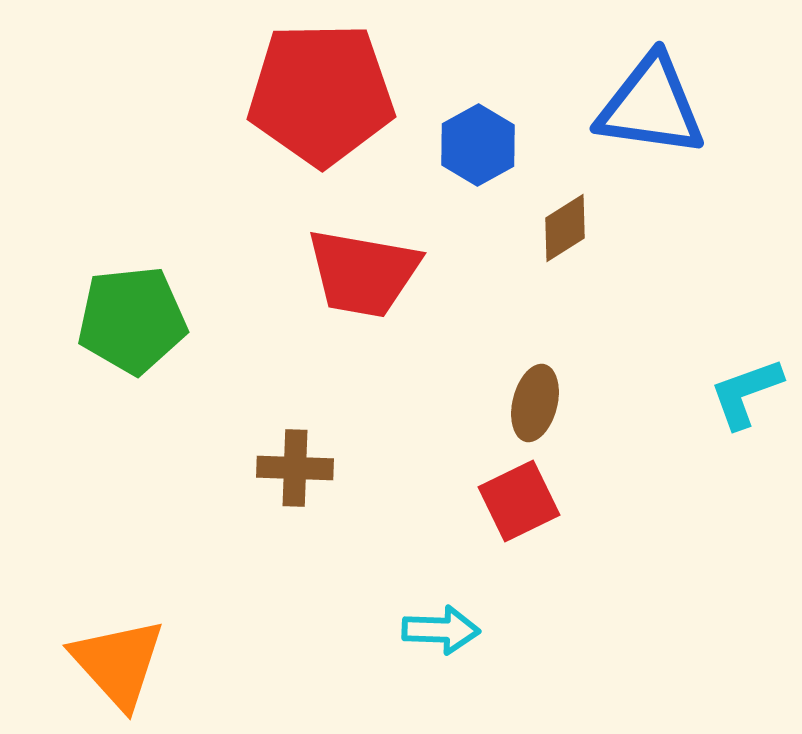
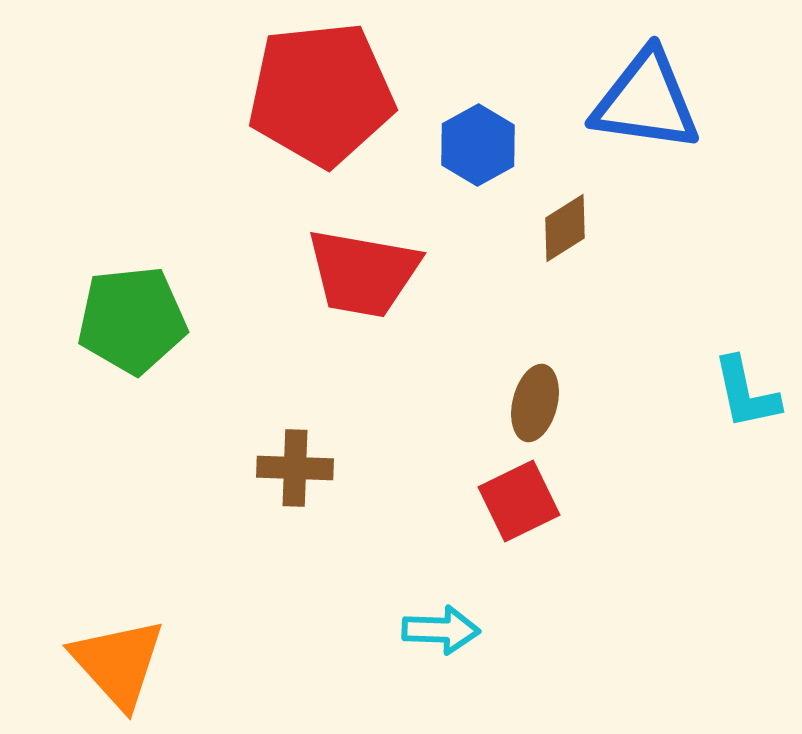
red pentagon: rotated 5 degrees counterclockwise
blue triangle: moved 5 px left, 5 px up
cyan L-shape: rotated 82 degrees counterclockwise
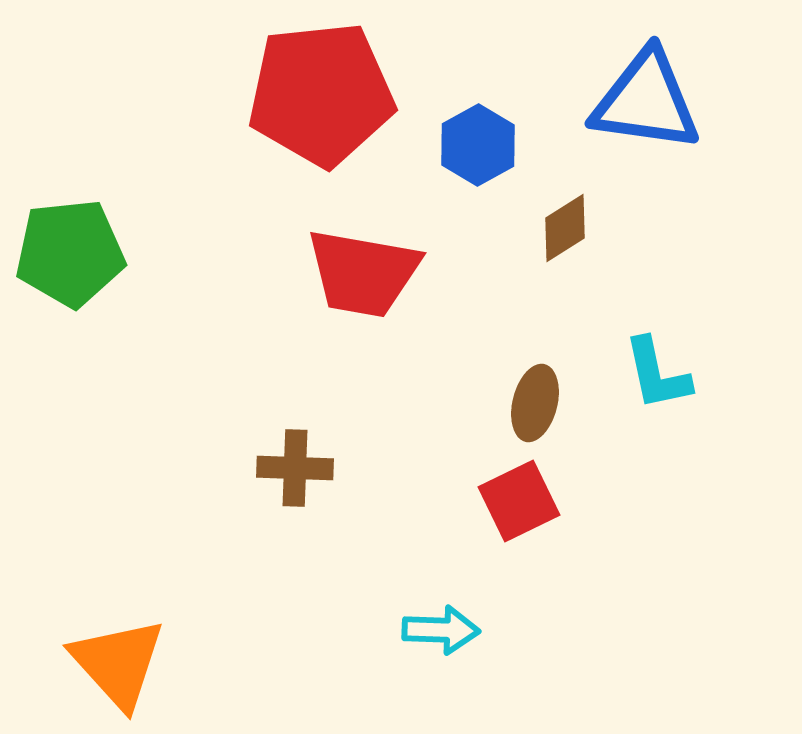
green pentagon: moved 62 px left, 67 px up
cyan L-shape: moved 89 px left, 19 px up
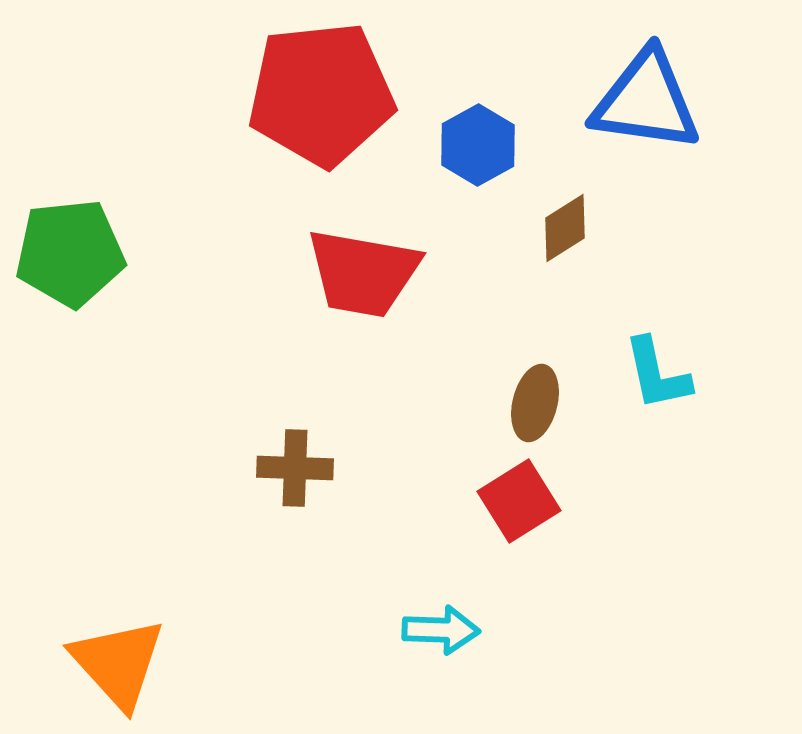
red square: rotated 6 degrees counterclockwise
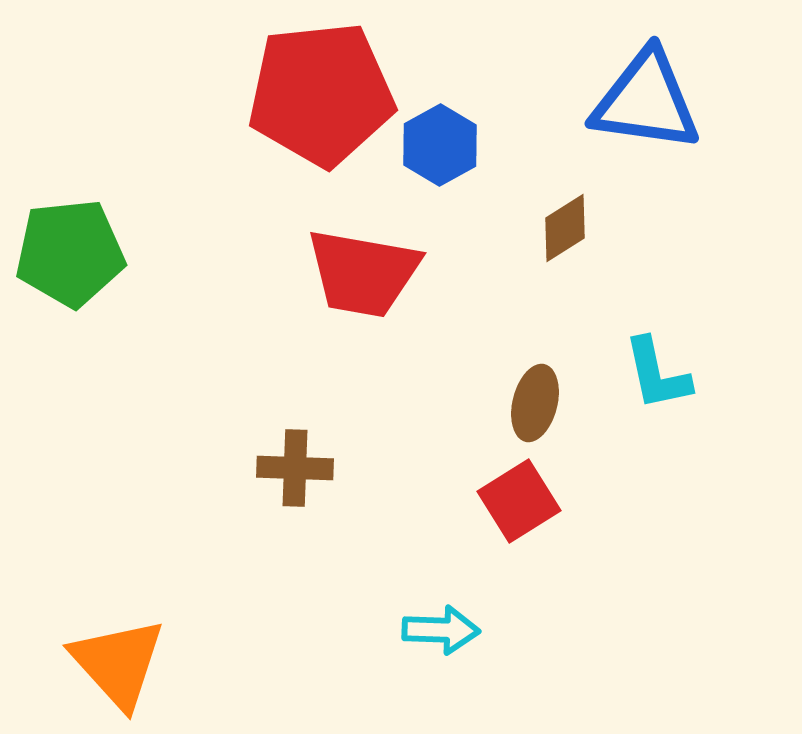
blue hexagon: moved 38 px left
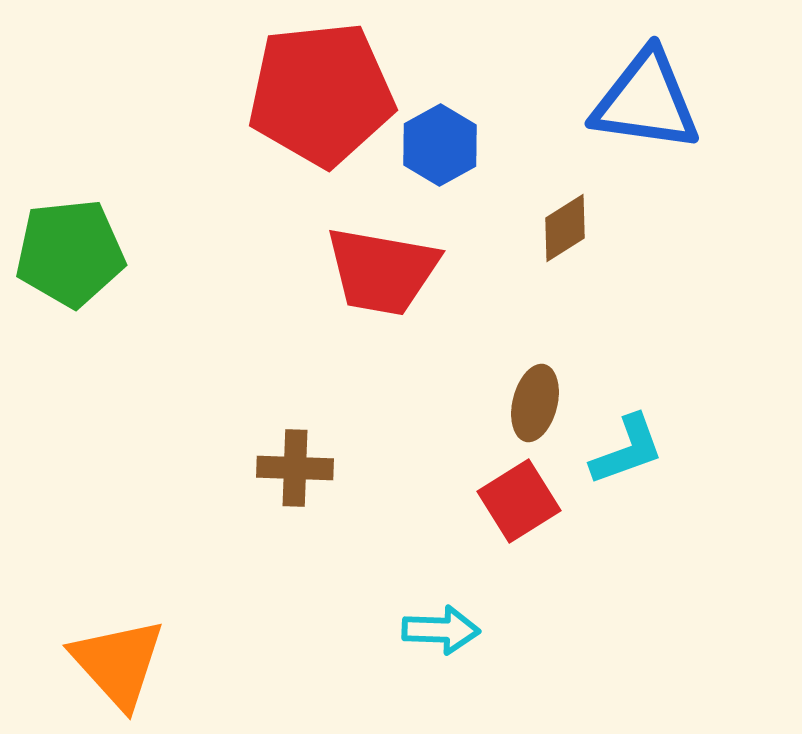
red trapezoid: moved 19 px right, 2 px up
cyan L-shape: moved 30 px left, 76 px down; rotated 98 degrees counterclockwise
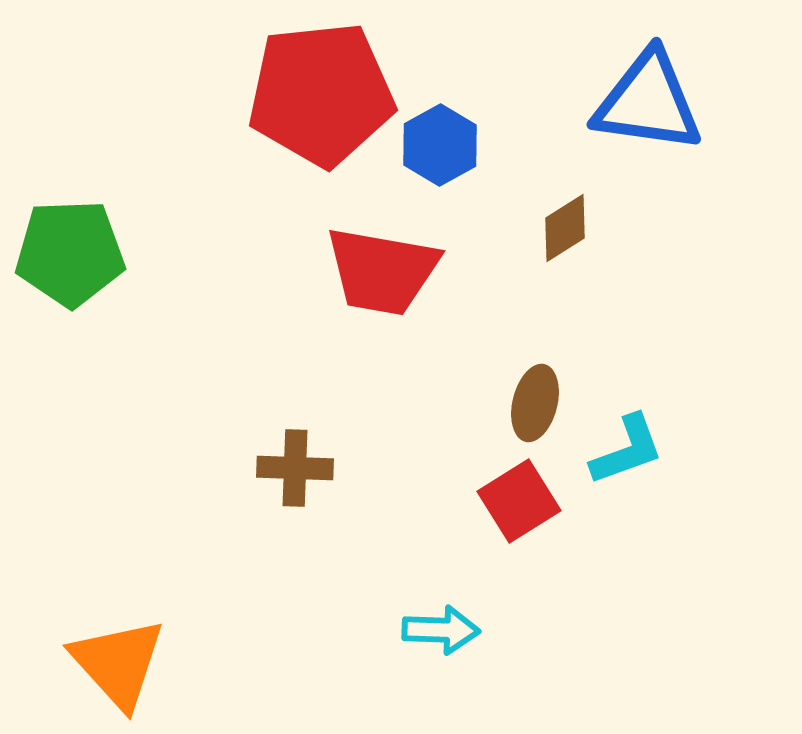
blue triangle: moved 2 px right, 1 px down
green pentagon: rotated 4 degrees clockwise
